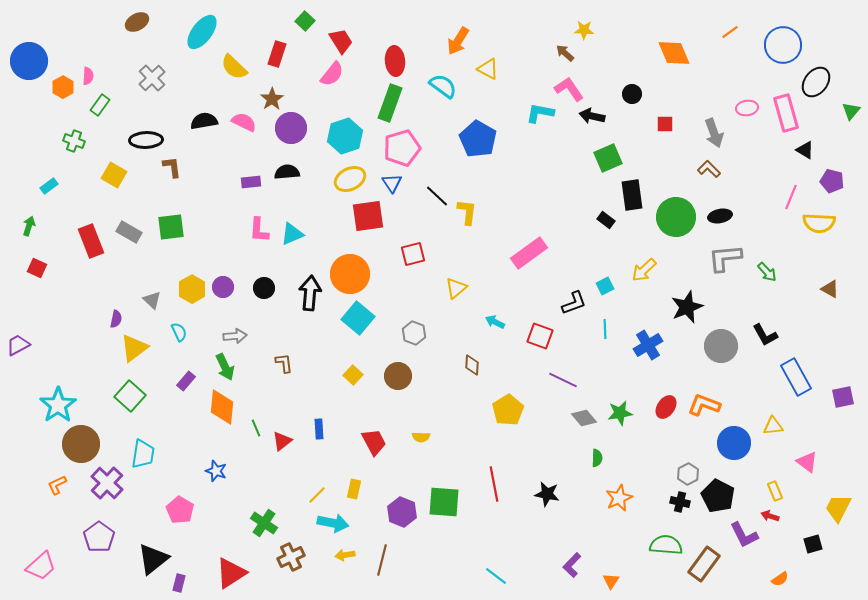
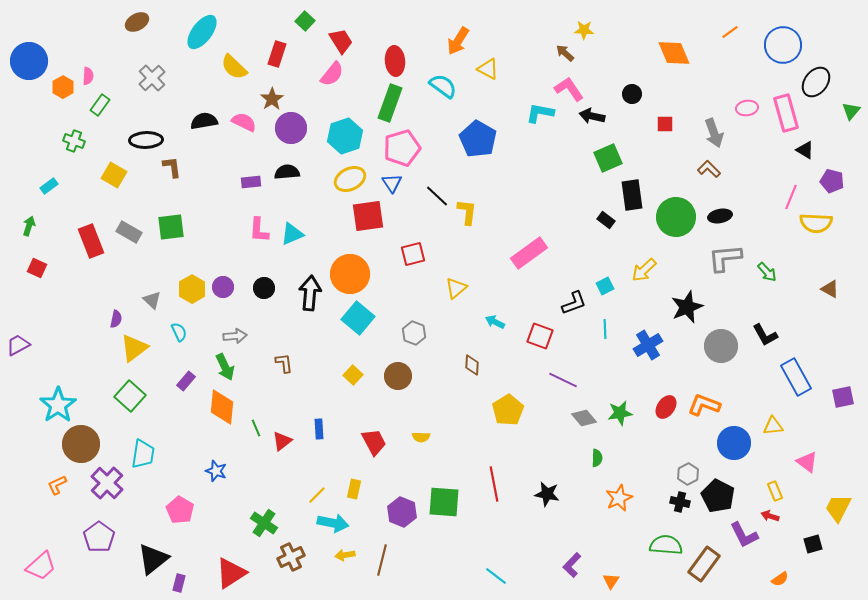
yellow semicircle at (819, 223): moved 3 px left
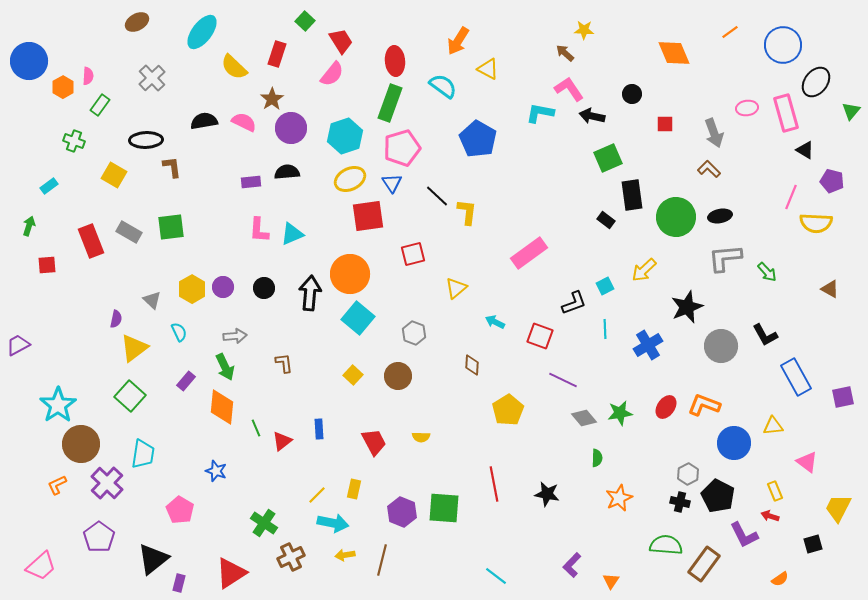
red square at (37, 268): moved 10 px right, 3 px up; rotated 30 degrees counterclockwise
green square at (444, 502): moved 6 px down
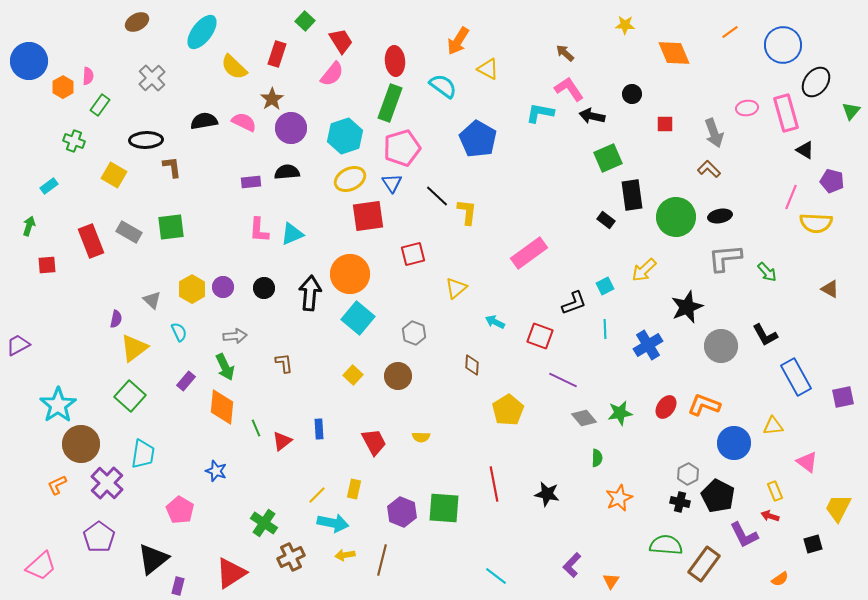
yellow star at (584, 30): moved 41 px right, 5 px up
purple rectangle at (179, 583): moved 1 px left, 3 px down
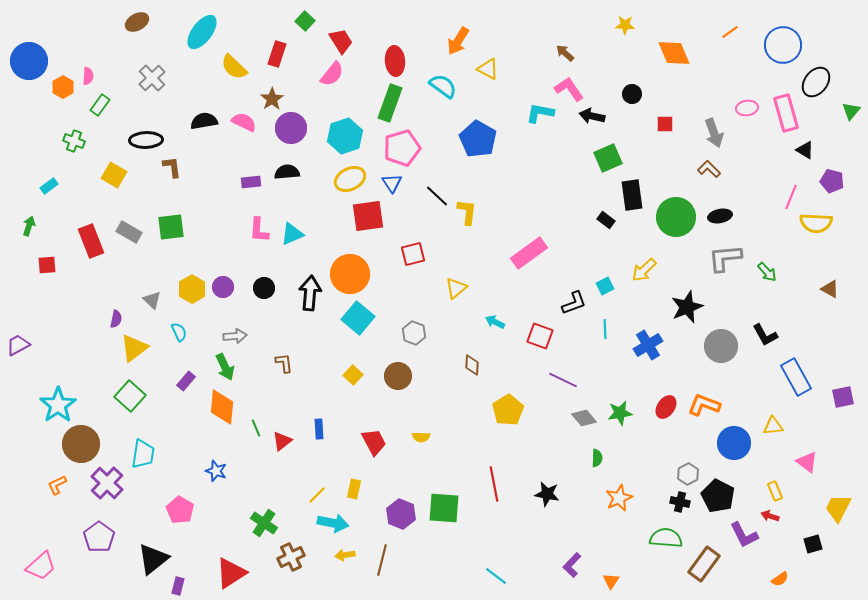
purple hexagon at (402, 512): moved 1 px left, 2 px down
green semicircle at (666, 545): moved 7 px up
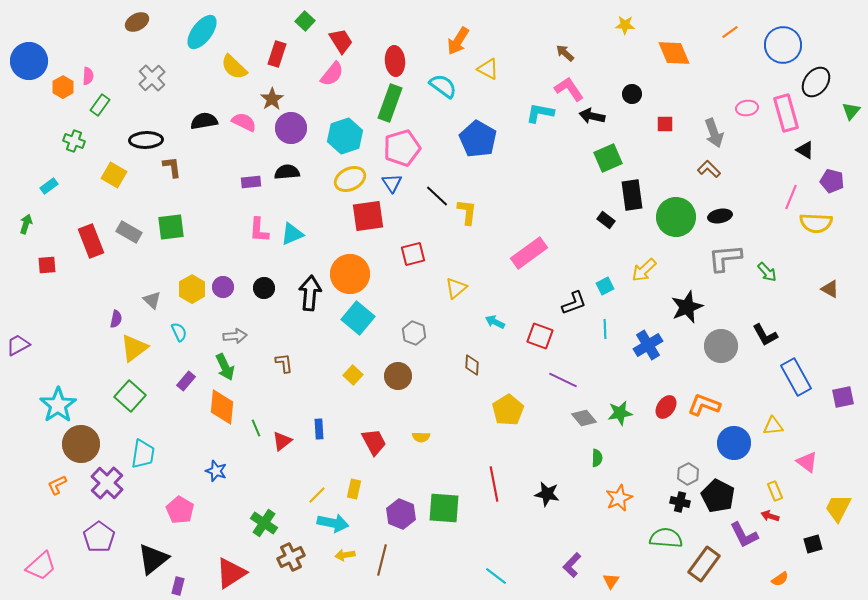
green arrow at (29, 226): moved 3 px left, 2 px up
